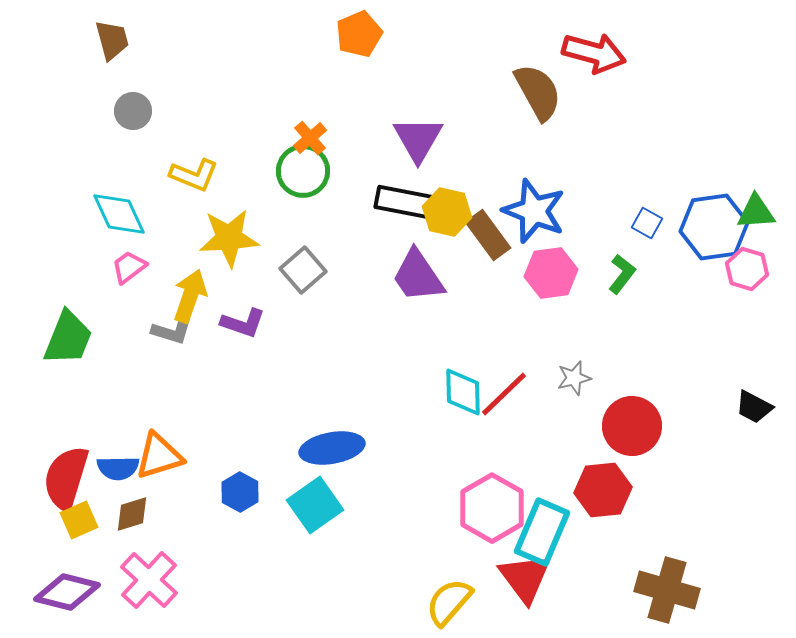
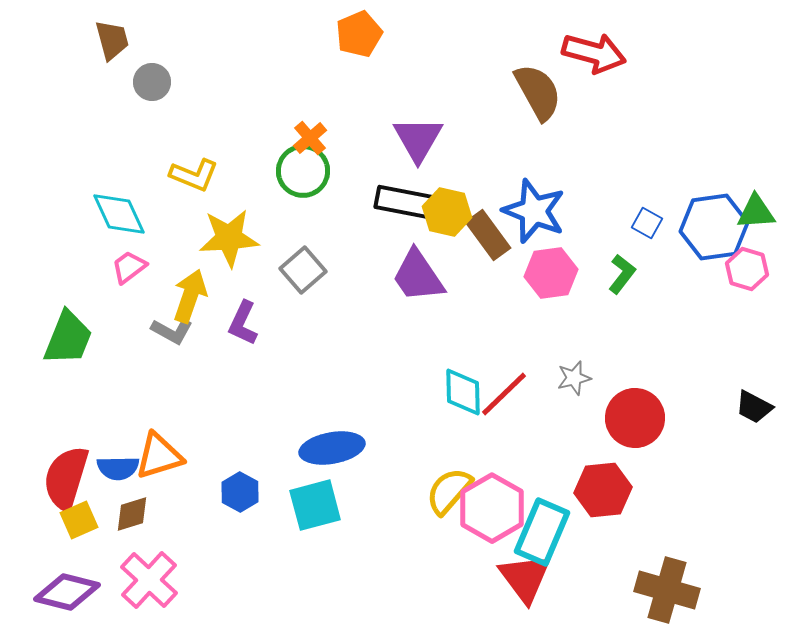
gray circle at (133, 111): moved 19 px right, 29 px up
purple L-shape at (243, 323): rotated 96 degrees clockwise
gray L-shape at (172, 331): rotated 12 degrees clockwise
red circle at (632, 426): moved 3 px right, 8 px up
cyan square at (315, 505): rotated 20 degrees clockwise
yellow semicircle at (449, 602): moved 111 px up
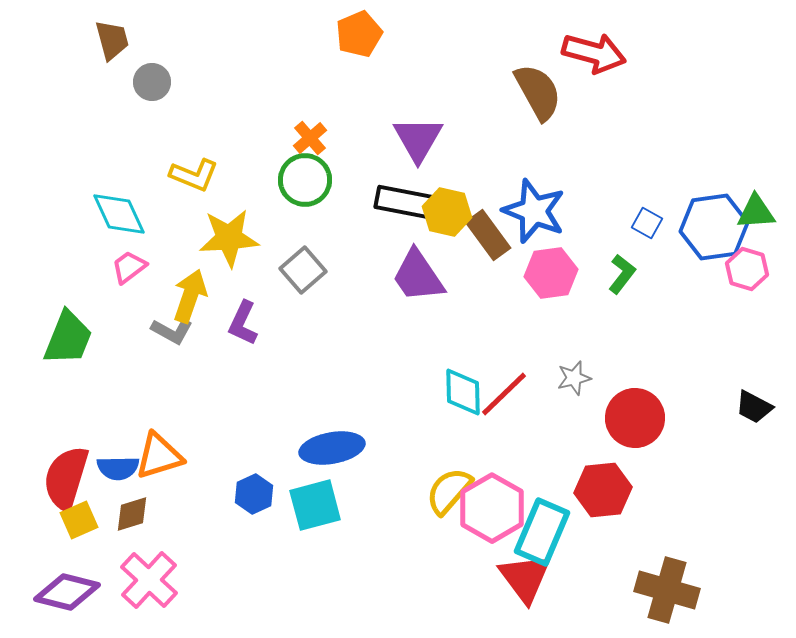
green circle at (303, 171): moved 2 px right, 9 px down
blue hexagon at (240, 492): moved 14 px right, 2 px down; rotated 6 degrees clockwise
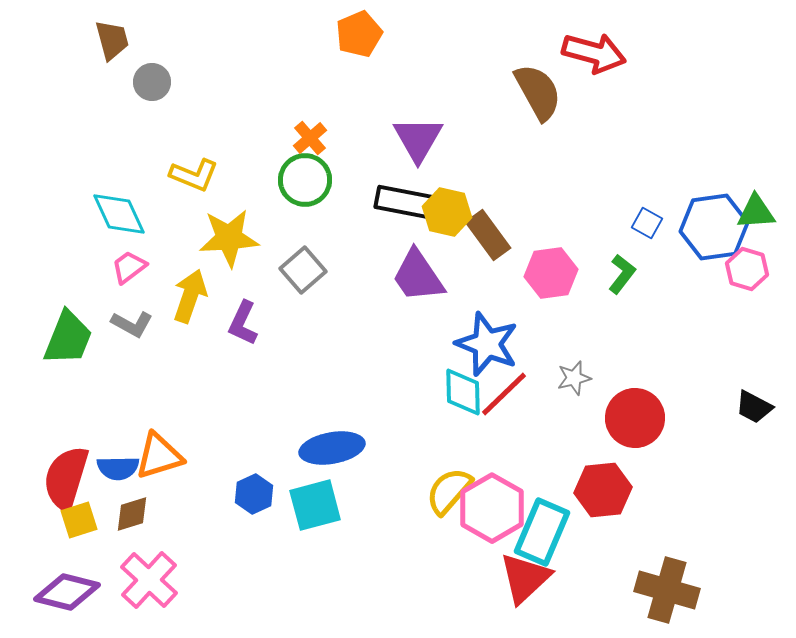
blue star at (534, 211): moved 47 px left, 133 px down
gray L-shape at (172, 331): moved 40 px left, 7 px up
yellow square at (79, 520): rotated 6 degrees clockwise
red triangle at (525, 578): rotated 24 degrees clockwise
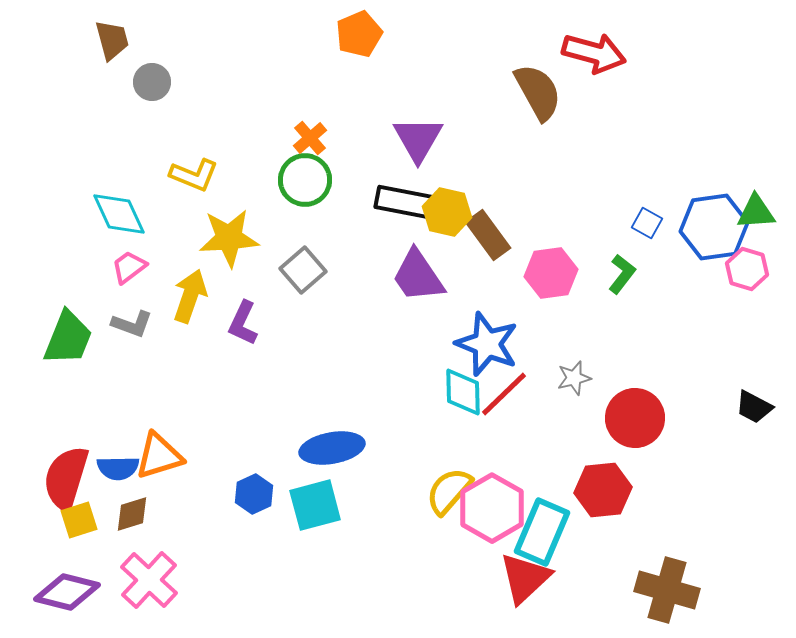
gray L-shape at (132, 324): rotated 9 degrees counterclockwise
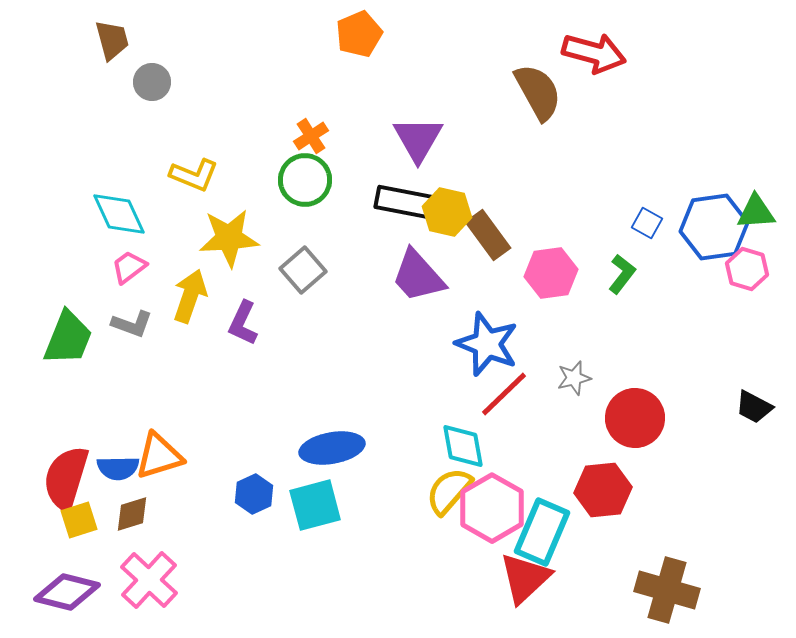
orange cross at (310, 138): moved 1 px right, 2 px up; rotated 8 degrees clockwise
purple trapezoid at (418, 276): rotated 8 degrees counterclockwise
cyan diamond at (463, 392): moved 54 px down; rotated 9 degrees counterclockwise
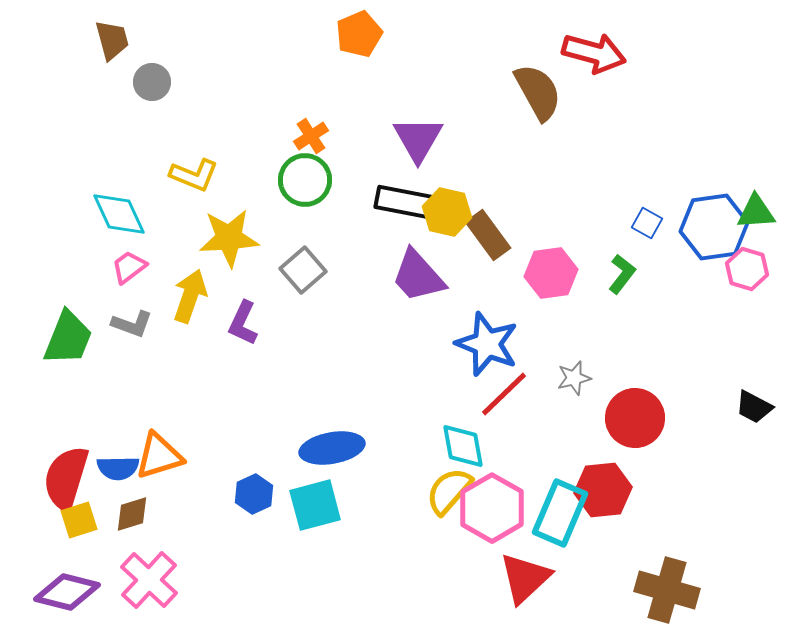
cyan rectangle at (542, 532): moved 18 px right, 19 px up
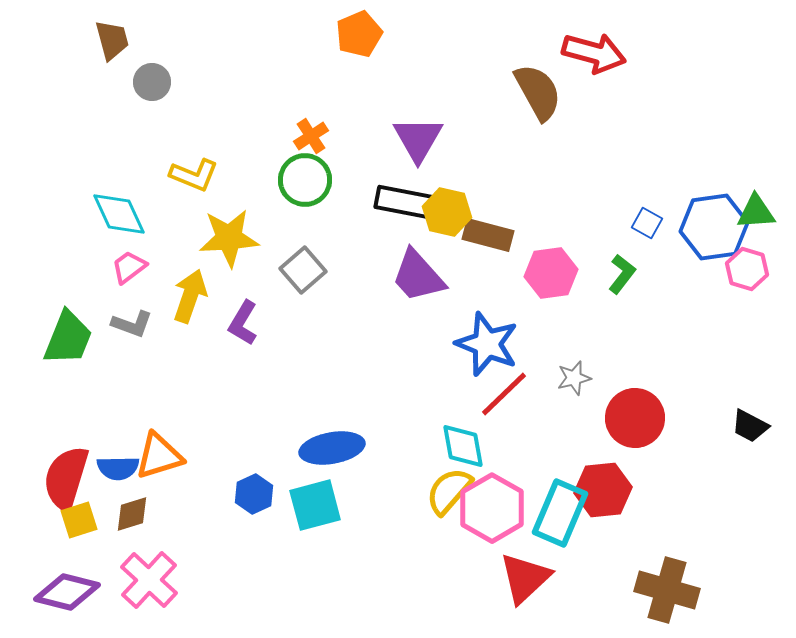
brown rectangle at (488, 235): rotated 39 degrees counterclockwise
purple L-shape at (243, 323): rotated 6 degrees clockwise
black trapezoid at (754, 407): moved 4 px left, 19 px down
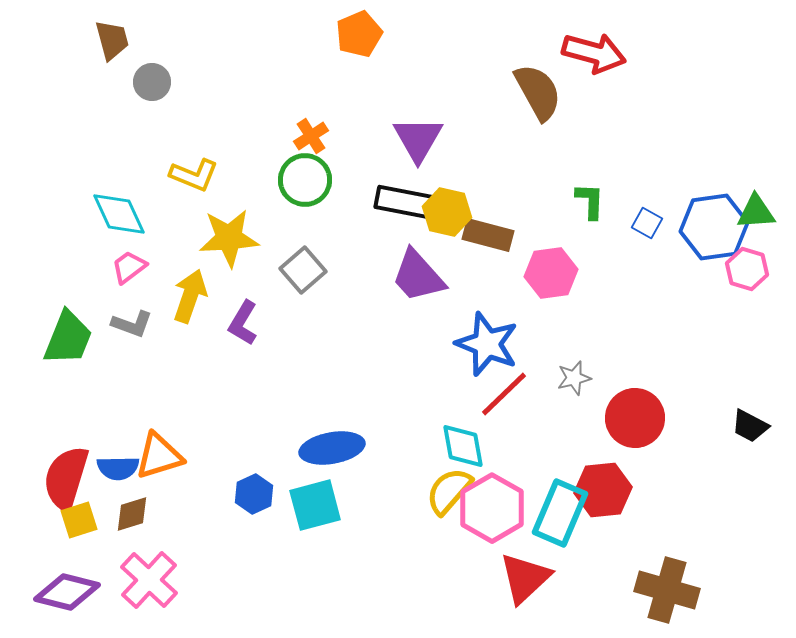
green L-shape at (622, 274): moved 32 px left, 73 px up; rotated 36 degrees counterclockwise
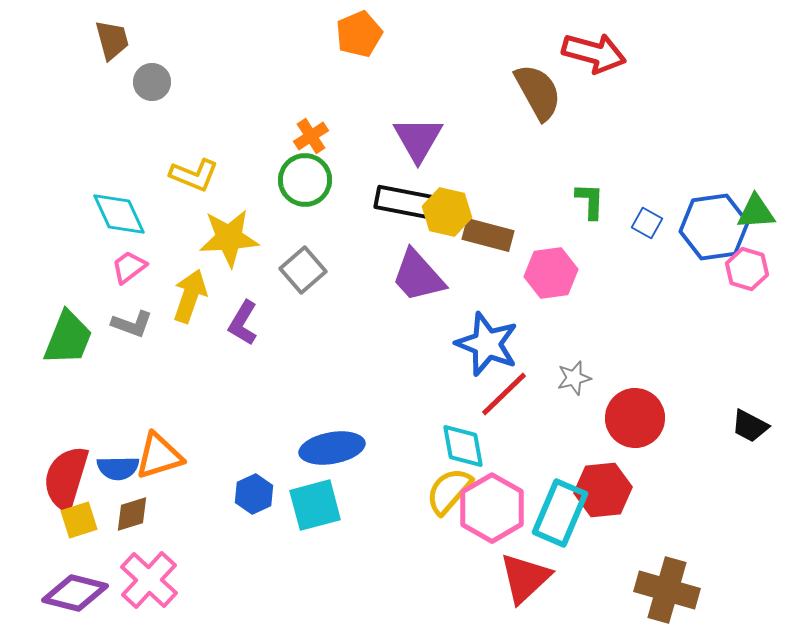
purple diamond at (67, 592): moved 8 px right, 1 px down
